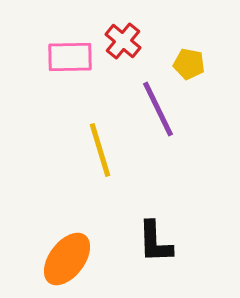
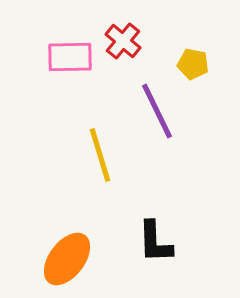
yellow pentagon: moved 4 px right
purple line: moved 1 px left, 2 px down
yellow line: moved 5 px down
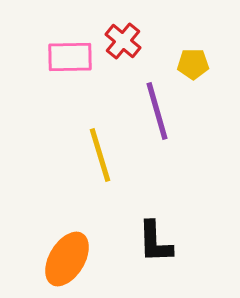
yellow pentagon: rotated 12 degrees counterclockwise
purple line: rotated 10 degrees clockwise
orange ellipse: rotated 6 degrees counterclockwise
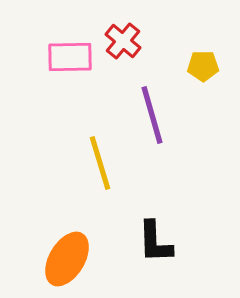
yellow pentagon: moved 10 px right, 2 px down
purple line: moved 5 px left, 4 px down
yellow line: moved 8 px down
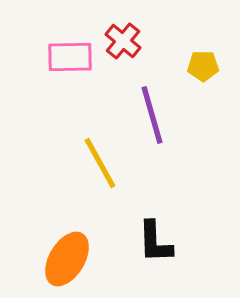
yellow line: rotated 12 degrees counterclockwise
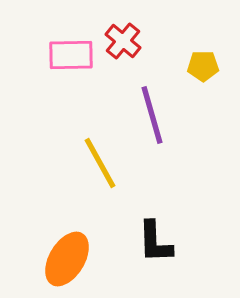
pink rectangle: moved 1 px right, 2 px up
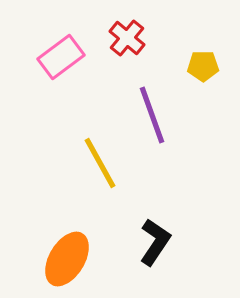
red cross: moved 4 px right, 3 px up
pink rectangle: moved 10 px left, 2 px down; rotated 36 degrees counterclockwise
purple line: rotated 4 degrees counterclockwise
black L-shape: rotated 144 degrees counterclockwise
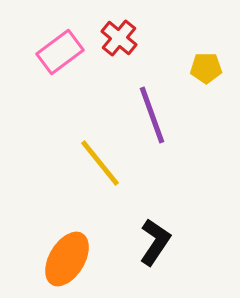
red cross: moved 8 px left
pink rectangle: moved 1 px left, 5 px up
yellow pentagon: moved 3 px right, 2 px down
yellow line: rotated 10 degrees counterclockwise
